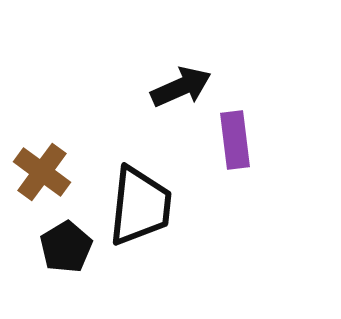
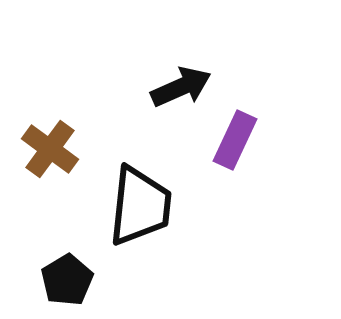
purple rectangle: rotated 32 degrees clockwise
brown cross: moved 8 px right, 23 px up
black pentagon: moved 1 px right, 33 px down
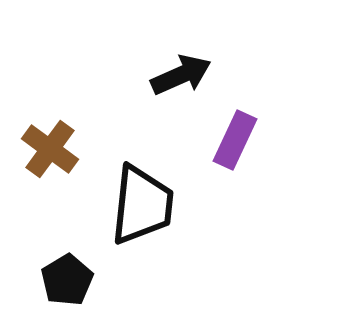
black arrow: moved 12 px up
black trapezoid: moved 2 px right, 1 px up
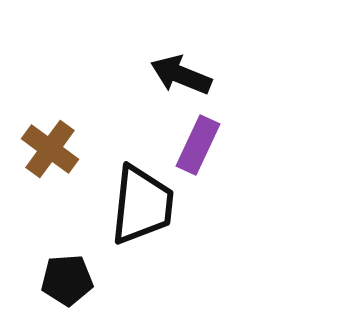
black arrow: rotated 134 degrees counterclockwise
purple rectangle: moved 37 px left, 5 px down
black pentagon: rotated 27 degrees clockwise
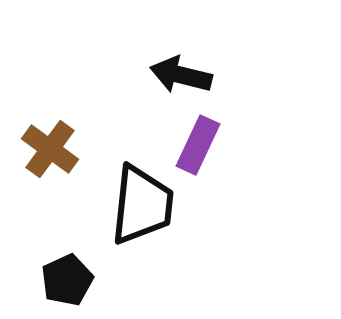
black arrow: rotated 8 degrees counterclockwise
black pentagon: rotated 21 degrees counterclockwise
